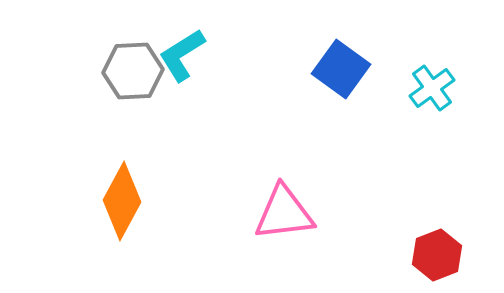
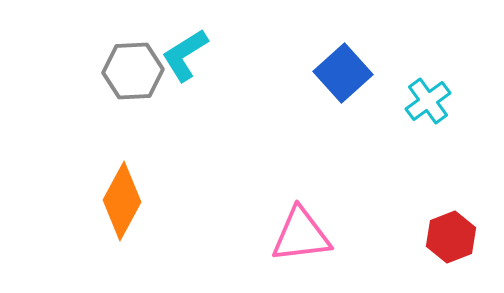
cyan L-shape: moved 3 px right
blue square: moved 2 px right, 4 px down; rotated 12 degrees clockwise
cyan cross: moved 4 px left, 13 px down
pink triangle: moved 17 px right, 22 px down
red hexagon: moved 14 px right, 18 px up
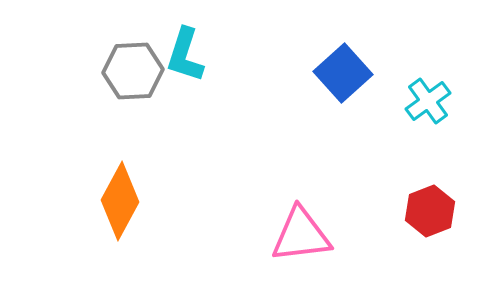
cyan L-shape: rotated 40 degrees counterclockwise
orange diamond: moved 2 px left
red hexagon: moved 21 px left, 26 px up
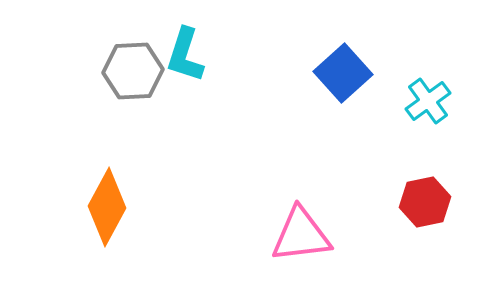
orange diamond: moved 13 px left, 6 px down
red hexagon: moved 5 px left, 9 px up; rotated 9 degrees clockwise
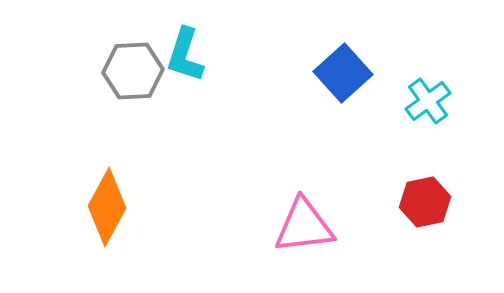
pink triangle: moved 3 px right, 9 px up
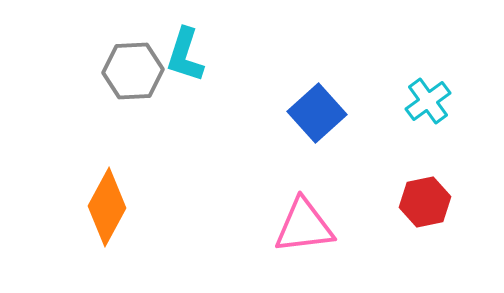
blue square: moved 26 px left, 40 px down
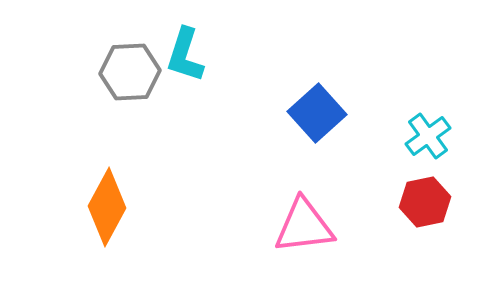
gray hexagon: moved 3 px left, 1 px down
cyan cross: moved 35 px down
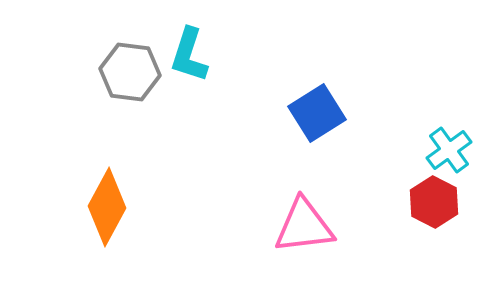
cyan L-shape: moved 4 px right
gray hexagon: rotated 10 degrees clockwise
blue square: rotated 10 degrees clockwise
cyan cross: moved 21 px right, 14 px down
red hexagon: moved 9 px right; rotated 21 degrees counterclockwise
